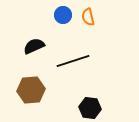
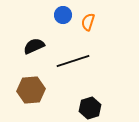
orange semicircle: moved 5 px down; rotated 30 degrees clockwise
black hexagon: rotated 25 degrees counterclockwise
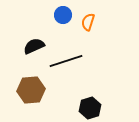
black line: moved 7 px left
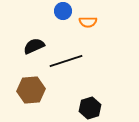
blue circle: moved 4 px up
orange semicircle: rotated 108 degrees counterclockwise
